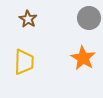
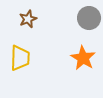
brown star: rotated 18 degrees clockwise
yellow trapezoid: moved 4 px left, 4 px up
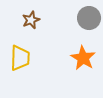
brown star: moved 3 px right, 1 px down
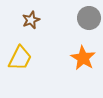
yellow trapezoid: rotated 24 degrees clockwise
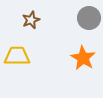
yellow trapezoid: moved 3 px left, 2 px up; rotated 116 degrees counterclockwise
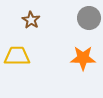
brown star: rotated 18 degrees counterclockwise
orange star: rotated 30 degrees counterclockwise
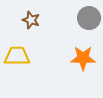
brown star: rotated 12 degrees counterclockwise
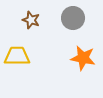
gray circle: moved 16 px left
orange star: rotated 10 degrees clockwise
